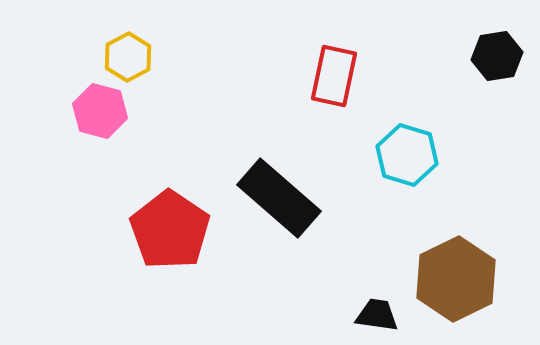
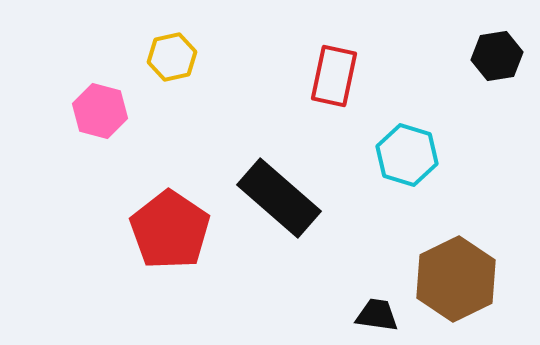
yellow hexagon: moved 44 px right; rotated 15 degrees clockwise
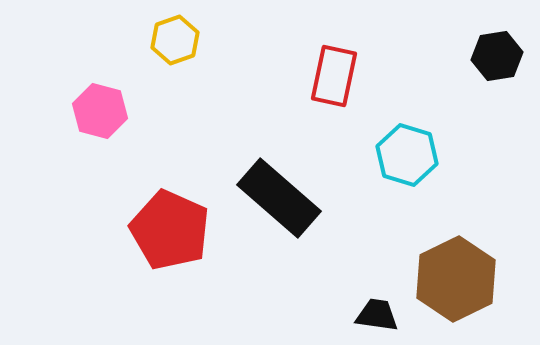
yellow hexagon: moved 3 px right, 17 px up; rotated 6 degrees counterclockwise
red pentagon: rotated 10 degrees counterclockwise
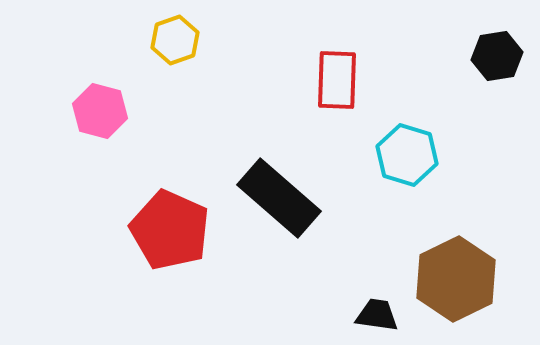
red rectangle: moved 3 px right, 4 px down; rotated 10 degrees counterclockwise
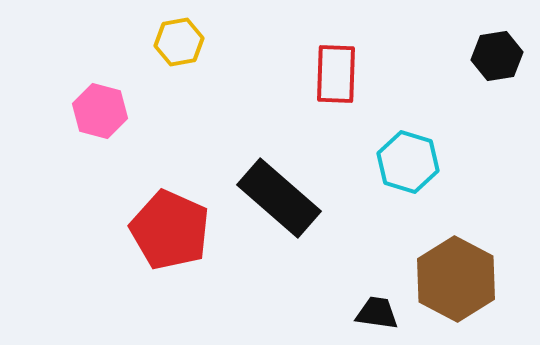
yellow hexagon: moved 4 px right, 2 px down; rotated 9 degrees clockwise
red rectangle: moved 1 px left, 6 px up
cyan hexagon: moved 1 px right, 7 px down
brown hexagon: rotated 6 degrees counterclockwise
black trapezoid: moved 2 px up
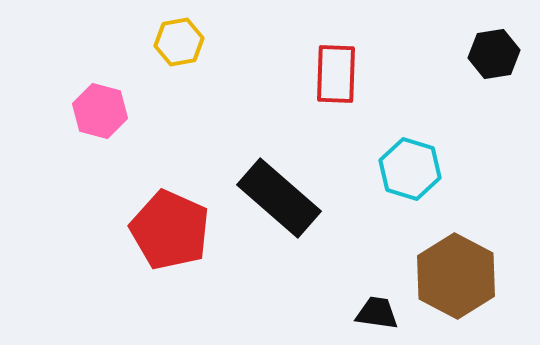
black hexagon: moved 3 px left, 2 px up
cyan hexagon: moved 2 px right, 7 px down
brown hexagon: moved 3 px up
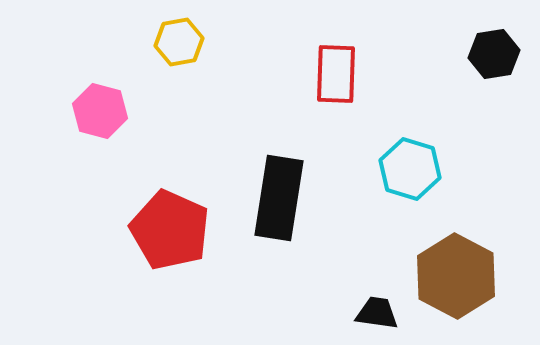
black rectangle: rotated 58 degrees clockwise
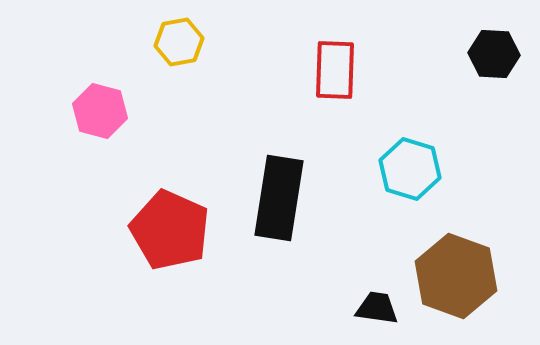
black hexagon: rotated 12 degrees clockwise
red rectangle: moved 1 px left, 4 px up
brown hexagon: rotated 8 degrees counterclockwise
black trapezoid: moved 5 px up
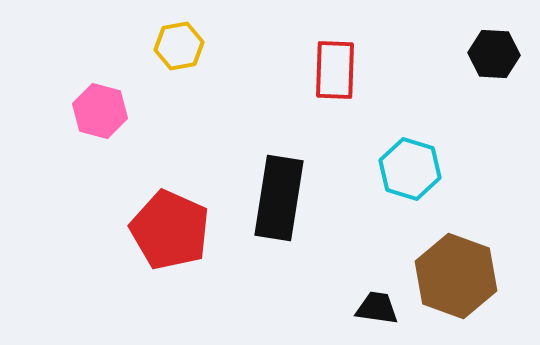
yellow hexagon: moved 4 px down
